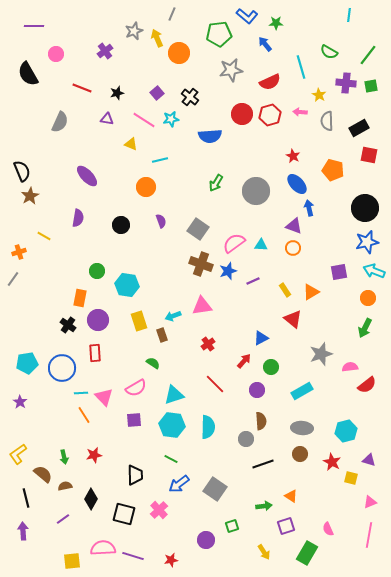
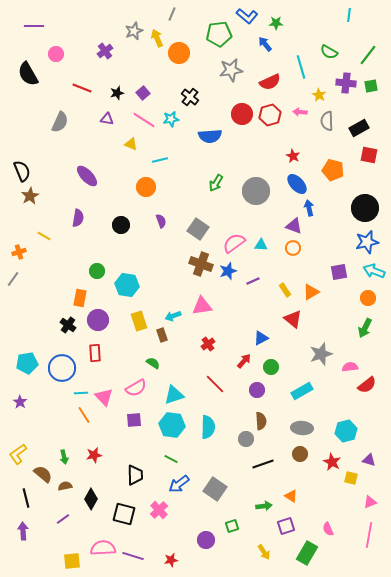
purple square at (157, 93): moved 14 px left
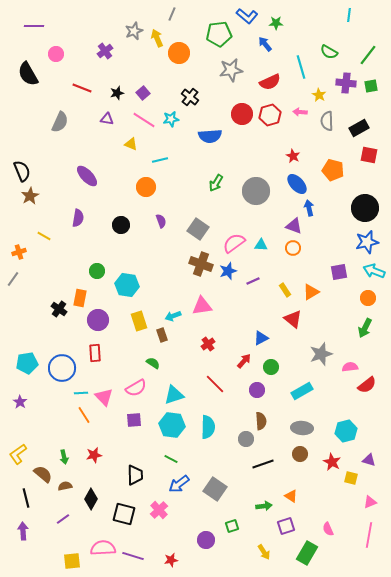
black cross at (68, 325): moved 9 px left, 16 px up
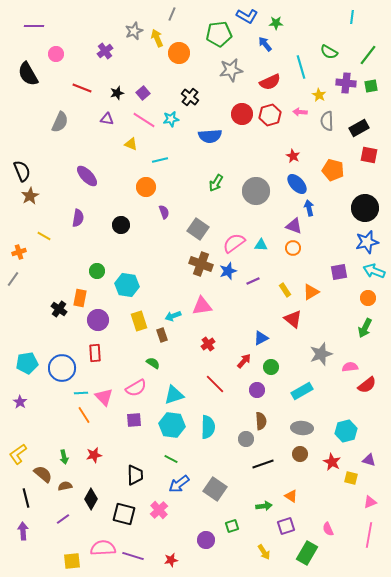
cyan line at (349, 15): moved 3 px right, 2 px down
blue L-shape at (247, 16): rotated 10 degrees counterclockwise
purple semicircle at (161, 221): moved 3 px right, 9 px up
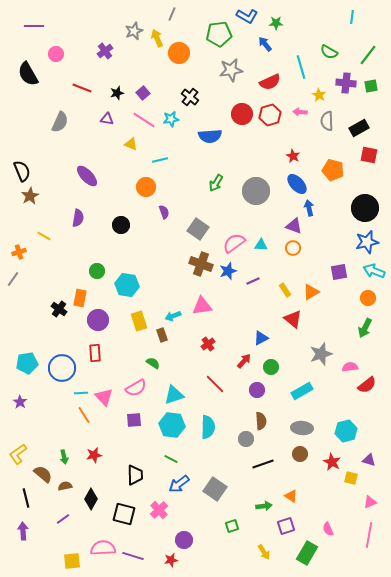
purple circle at (206, 540): moved 22 px left
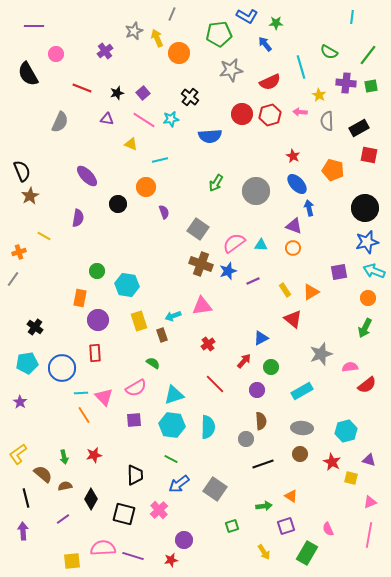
black circle at (121, 225): moved 3 px left, 21 px up
black cross at (59, 309): moved 24 px left, 18 px down
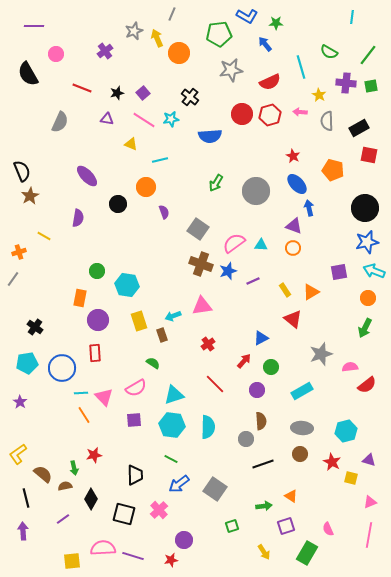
green arrow at (64, 457): moved 10 px right, 11 px down
